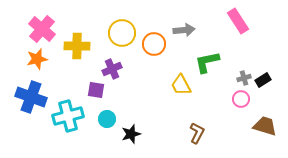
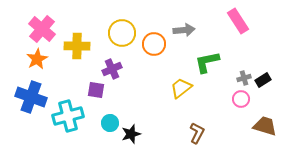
orange star: rotated 15 degrees counterclockwise
yellow trapezoid: moved 3 px down; rotated 80 degrees clockwise
cyan circle: moved 3 px right, 4 px down
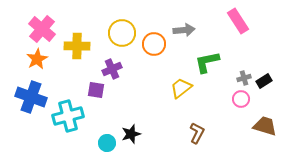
black rectangle: moved 1 px right, 1 px down
cyan circle: moved 3 px left, 20 px down
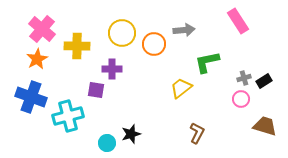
purple cross: rotated 24 degrees clockwise
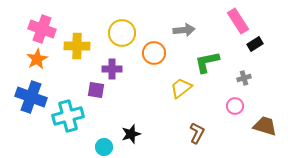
pink cross: rotated 20 degrees counterclockwise
orange circle: moved 9 px down
black rectangle: moved 9 px left, 37 px up
pink circle: moved 6 px left, 7 px down
cyan circle: moved 3 px left, 4 px down
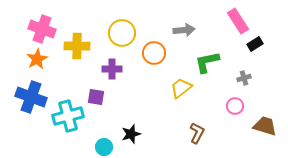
purple square: moved 7 px down
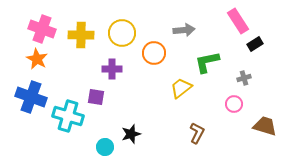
yellow cross: moved 4 px right, 11 px up
orange star: rotated 15 degrees counterclockwise
pink circle: moved 1 px left, 2 px up
cyan cross: rotated 32 degrees clockwise
cyan circle: moved 1 px right
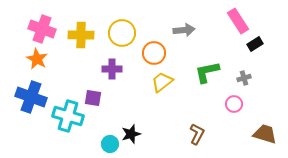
green L-shape: moved 10 px down
yellow trapezoid: moved 19 px left, 6 px up
purple square: moved 3 px left, 1 px down
brown trapezoid: moved 8 px down
brown L-shape: moved 1 px down
cyan circle: moved 5 px right, 3 px up
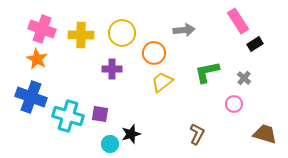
gray cross: rotated 32 degrees counterclockwise
purple square: moved 7 px right, 16 px down
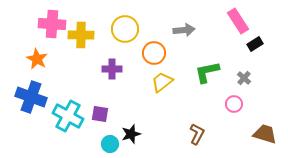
pink cross: moved 10 px right, 5 px up; rotated 16 degrees counterclockwise
yellow circle: moved 3 px right, 4 px up
cyan cross: rotated 12 degrees clockwise
